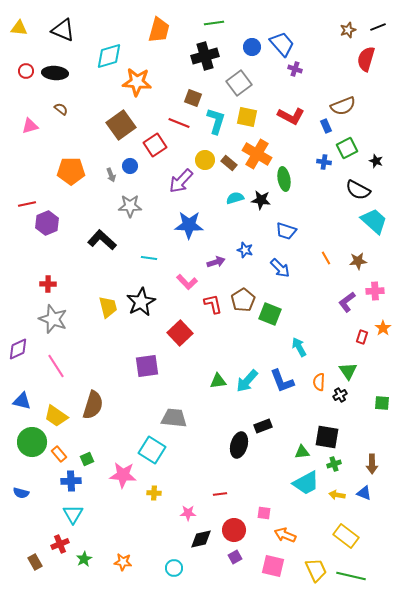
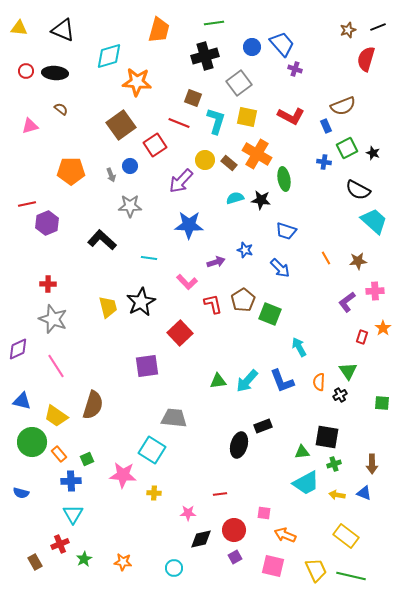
black star at (376, 161): moved 3 px left, 8 px up
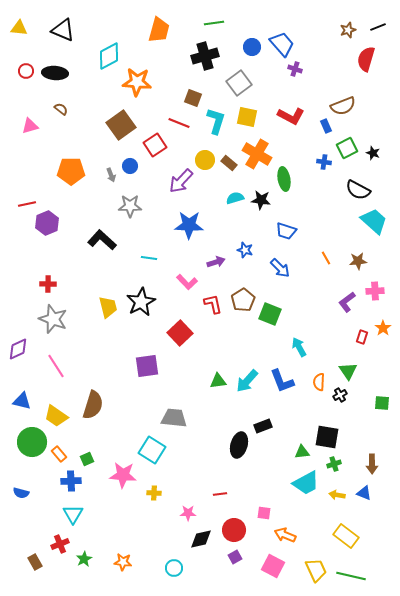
cyan diamond at (109, 56): rotated 12 degrees counterclockwise
pink square at (273, 566): rotated 15 degrees clockwise
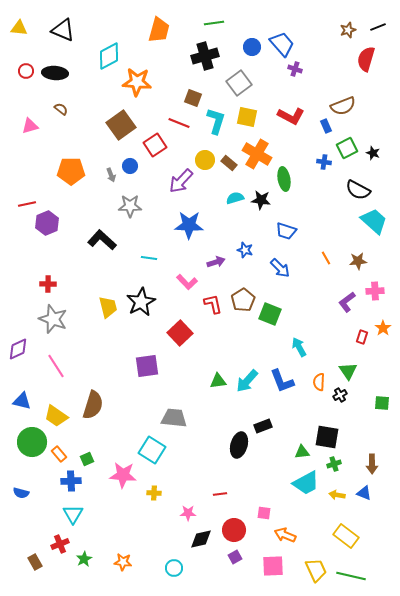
pink square at (273, 566): rotated 30 degrees counterclockwise
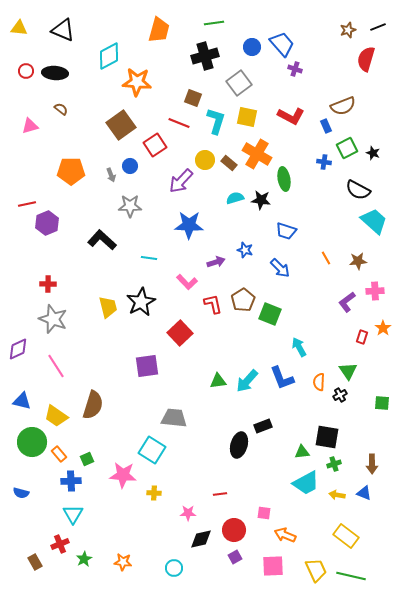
blue L-shape at (282, 381): moved 3 px up
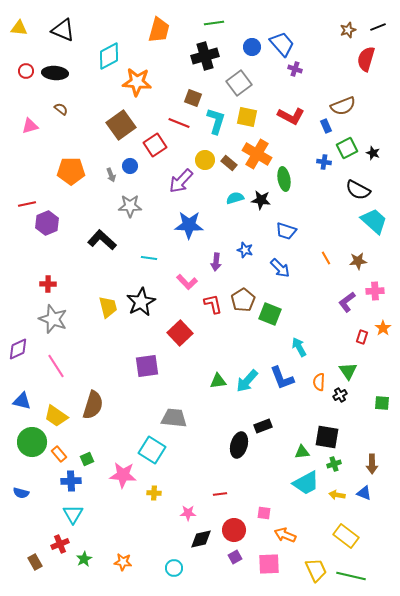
purple arrow at (216, 262): rotated 114 degrees clockwise
pink square at (273, 566): moved 4 px left, 2 px up
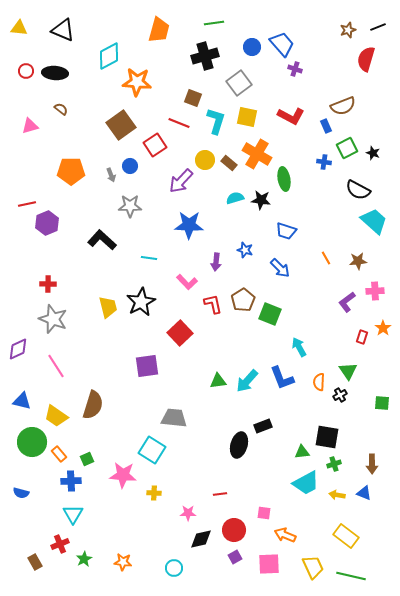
yellow trapezoid at (316, 570): moved 3 px left, 3 px up
